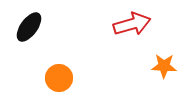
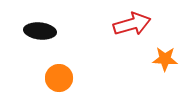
black ellipse: moved 11 px right, 4 px down; rotated 60 degrees clockwise
orange star: moved 1 px right, 7 px up
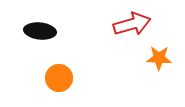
orange star: moved 6 px left, 1 px up
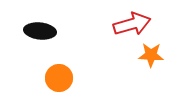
orange star: moved 8 px left, 3 px up
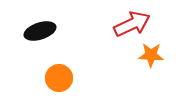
red arrow: rotated 9 degrees counterclockwise
black ellipse: rotated 24 degrees counterclockwise
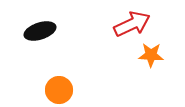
orange circle: moved 12 px down
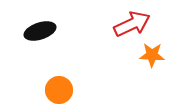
orange star: moved 1 px right
